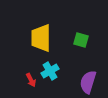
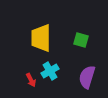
purple semicircle: moved 1 px left, 5 px up
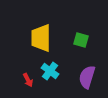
cyan cross: rotated 24 degrees counterclockwise
red arrow: moved 3 px left
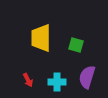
green square: moved 5 px left, 5 px down
cyan cross: moved 7 px right, 11 px down; rotated 36 degrees counterclockwise
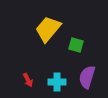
yellow trapezoid: moved 7 px right, 9 px up; rotated 40 degrees clockwise
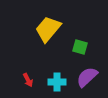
green square: moved 4 px right, 2 px down
purple semicircle: rotated 30 degrees clockwise
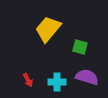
purple semicircle: rotated 60 degrees clockwise
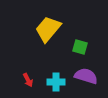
purple semicircle: moved 1 px left, 1 px up
cyan cross: moved 1 px left
